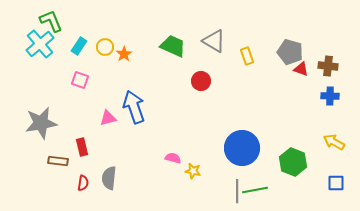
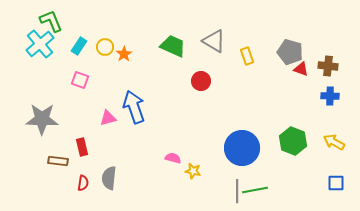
gray star: moved 1 px right, 4 px up; rotated 12 degrees clockwise
green hexagon: moved 21 px up
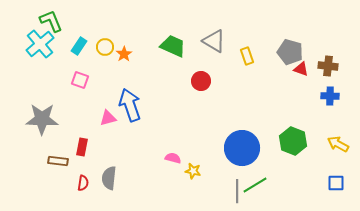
blue arrow: moved 4 px left, 2 px up
yellow arrow: moved 4 px right, 2 px down
red rectangle: rotated 24 degrees clockwise
green line: moved 5 px up; rotated 20 degrees counterclockwise
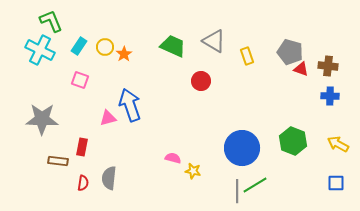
cyan cross: moved 6 px down; rotated 24 degrees counterclockwise
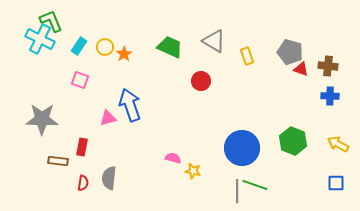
green trapezoid: moved 3 px left, 1 px down
cyan cross: moved 11 px up
green line: rotated 50 degrees clockwise
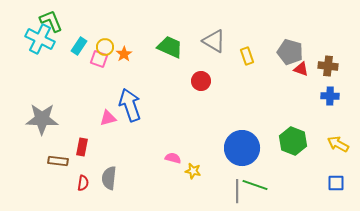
pink square: moved 19 px right, 21 px up
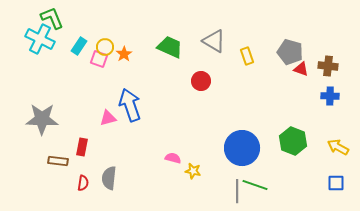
green L-shape: moved 1 px right, 3 px up
yellow arrow: moved 3 px down
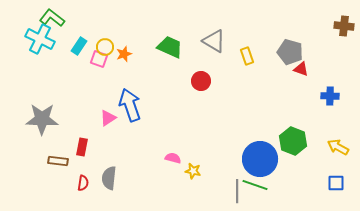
green L-shape: rotated 30 degrees counterclockwise
orange star: rotated 14 degrees clockwise
brown cross: moved 16 px right, 40 px up
pink triangle: rotated 18 degrees counterclockwise
blue circle: moved 18 px right, 11 px down
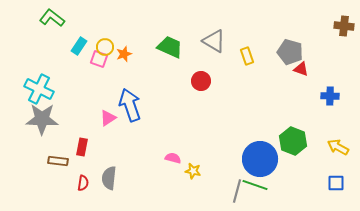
cyan cross: moved 1 px left, 50 px down
gray line: rotated 15 degrees clockwise
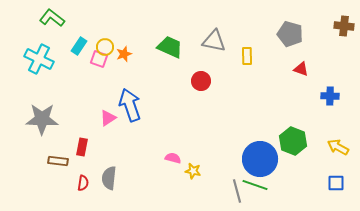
gray triangle: rotated 20 degrees counterclockwise
gray pentagon: moved 18 px up
yellow rectangle: rotated 18 degrees clockwise
cyan cross: moved 30 px up
gray line: rotated 30 degrees counterclockwise
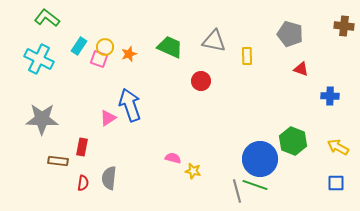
green L-shape: moved 5 px left
orange star: moved 5 px right
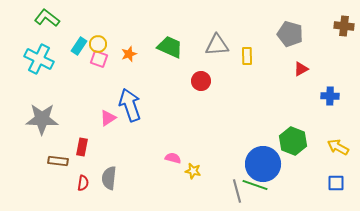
gray triangle: moved 3 px right, 4 px down; rotated 15 degrees counterclockwise
yellow circle: moved 7 px left, 3 px up
red triangle: rotated 49 degrees counterclockwise
blue circle: moved 3 px right, 5 px down
